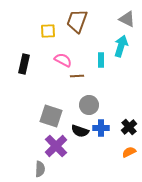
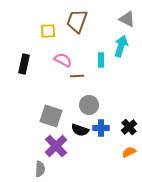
black semicircle: moved 1 px up
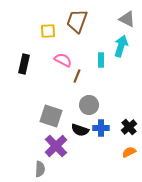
brown line: rotated 64 degrees counterclockwise
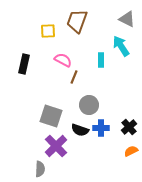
cyan arrow: rotated 50 degrees counterclockwise
brown line: moved 3 px left, 1 px down
orange semicircle: moved 2 px right, 1 px up
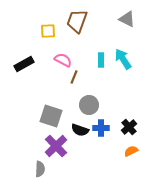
cyan arrow: moved 2 px right, 13 px down
black rectangle: rotated 48 degrees clockwise
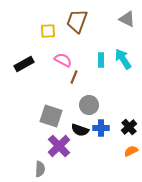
purple cross: moved 3 px right
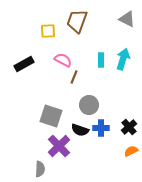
cyan arrow: rotated 50 degrees clockwise
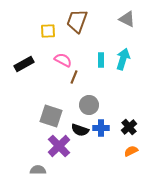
gray semicircle: moved 2 px left, 1 px down; rotated 91 degrees counterclockwise
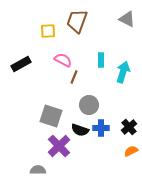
cyan arrow: moved 13 px down
black rectangle: moved 3 px left
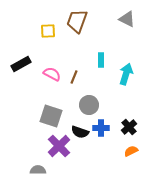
pink semicircle: moved 11 px left, 14 px down
cyan arrow: moved 3 px right, 2 px down
black semicircle: moved 2 px down
